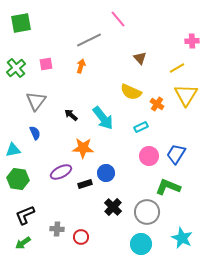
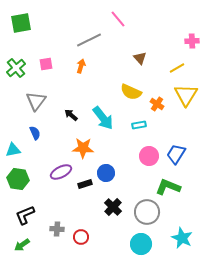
cyan rectangle: moved 2 px left, 2 px up; rotated 16 degrees clockwise
green arrow: moved 1 px left, 2 px down
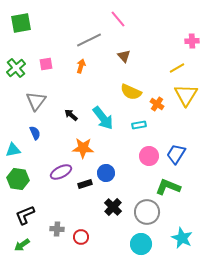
brown triangle: moved 16 px left, 2 px up
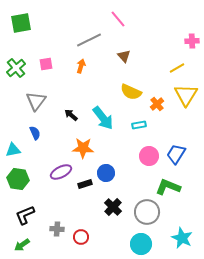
orange cross: rotated 16 degrees clockwise
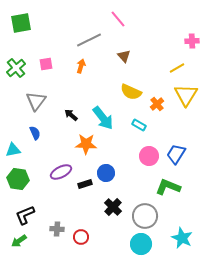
cyan rectangle: rotated 40 degrees clockwise
orange star: moved 3 px right, 4 px up
gray circle: moved 2 px left, 4 px down
green arrow: moved 3 px left, 4 px up
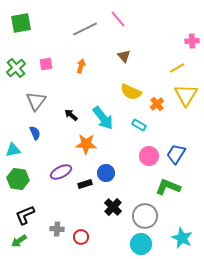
gray line: moved 4 px left, 11 px up
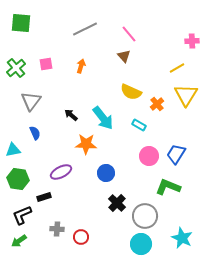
pink line: moved 11 px right, 15 px down
green square: rotated 15 degrees clockwise
gray triangle: moved 5 px left
black rectangle: moved 41 px left, 13 px down
black cross: moved 4 px right, 4 px up
black L-shape: moved 3 px left
